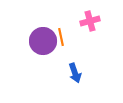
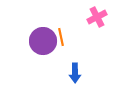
pink cross: moved 7 px right, 4 px up; rotated 12 degrees counterclockwise
blue arrow: rotated 18 degrees clockwise
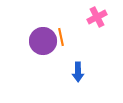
blue arrow: moved 3 px right, 1 px up
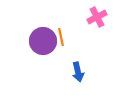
blue arrow: rotated 12 degrees counterclockwise
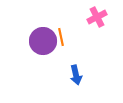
blue arrow: moved 2 px left, 3 px down
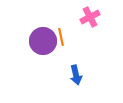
pink cross: moved 7 px left
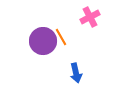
orange line: rotated 18 degrees counterclockwise
blue arrow: moved 2 px up
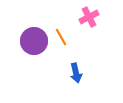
pink cross: moved 1 px left
purple circle: moved 9 px left
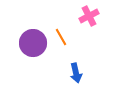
pink cross: moved 1 px up
purple circle: moved 1 px left, 2 px down
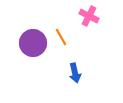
pink cross: rotated 36 degrees counterclockwise
blue arrow: moved 1 px left
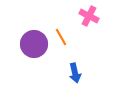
purple circle: moved 1 px right, 1 px down
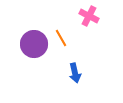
orange line: moved 1 px down
